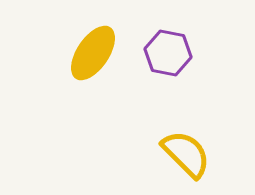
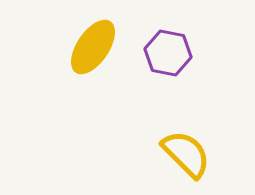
yellow ellipse: moved 6 px up
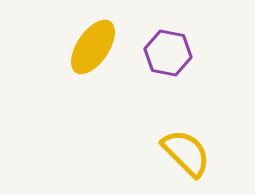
yellow semicircle: moved 1 px up
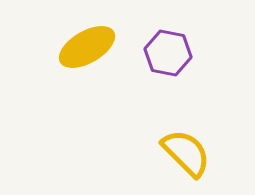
yellow ellipse: moved 6 px left; rotated 26 degrees clockwise
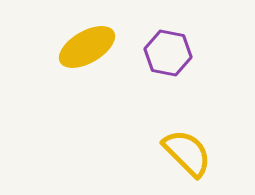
yellow semicircle: moved 1 px right
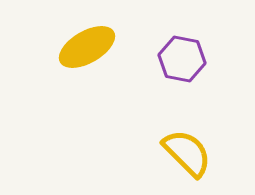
purple hexagon: moved 14 px right, 6 px down
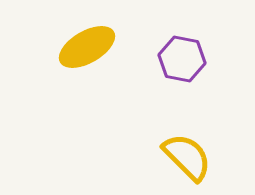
yellow semicircle: moved 4 px down
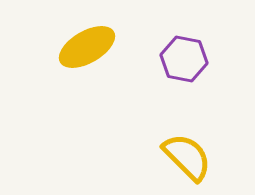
purple hexagon: moved 2 px right
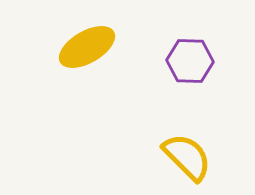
purple hexagon: moved 6 px right, 2 px down; rotated 9 degrees counterclockwise
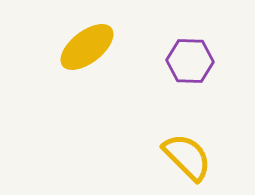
yellow ellipse: rotated 8 degrees counterclockwise
